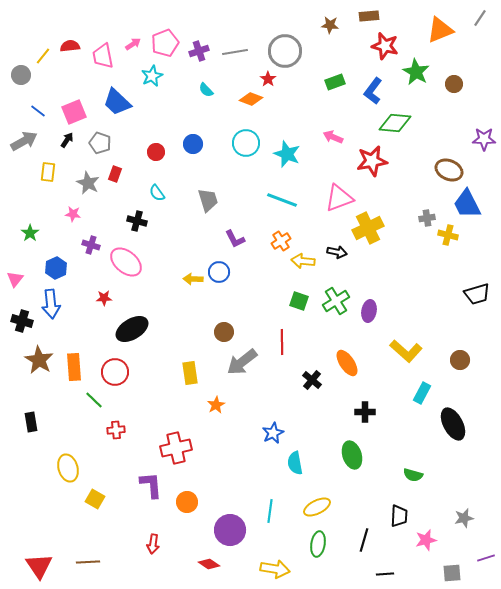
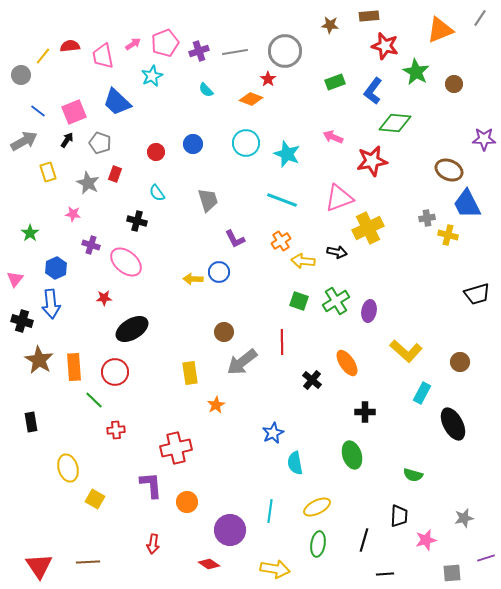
yellow rectangle at (48, 172): rotated 24 degrees counterclockwise
brown circle at (460, 360): moved 2 px down
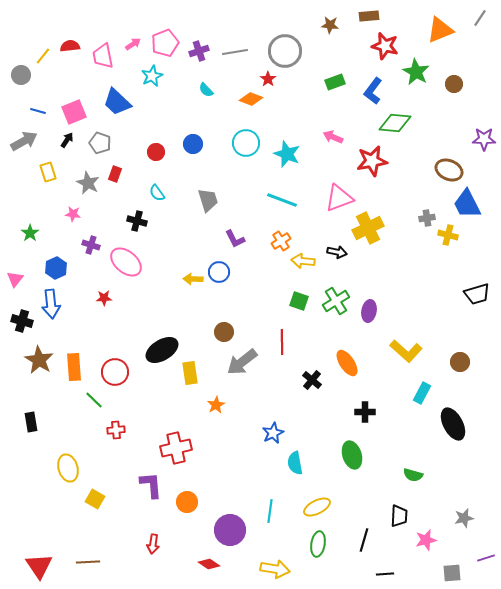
blue line at (38, 111): rotated 21 degrees counterclockwise
black ellipse at (132, 329): moved 30 px right, 21 px down
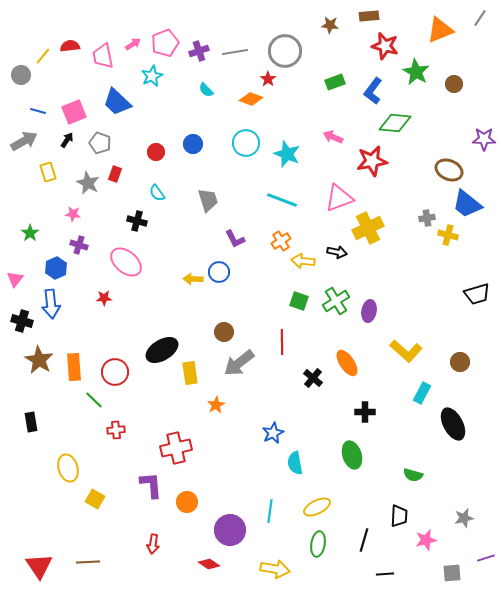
blue trapezoid at (467, 204): rotated 24 degrees counterclockwise
purple cross at (91, 245): moved 12 px left
gray arrow at (242, 362): moved 3 px left, 1 px down
black cross at (312, 380): moved 1 px right, 2 px up
